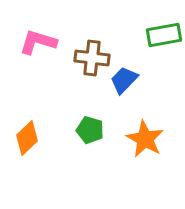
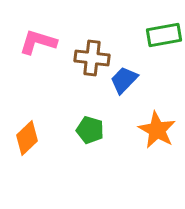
orange star: moved 12 px right, 9 px up
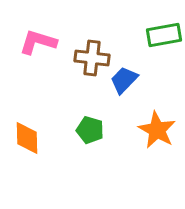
orange diamond: rotated 48 degrees counterclockwise
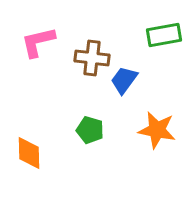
pink L-shape: rotated 30 degrees counterclockwise
blue trapezoid: rotated 8 degrees counterclockwise
orange star: rotated 18 degrees counterclockwise
orange diamond: moved 2 px right, 15 px down
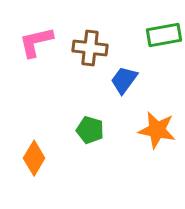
pink L-shape: moved 2 px left
brown cross: moved 2 px left, 10 px up
orange diamond: moved 5 px right, 5 px down; rotated 32 degrees clockwise
